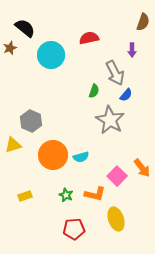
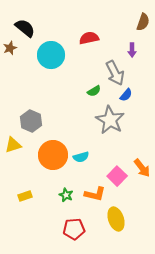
green semicircle: rotated 40 degrees clockwise
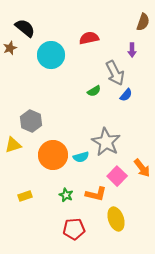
gray star: moved 4 px left, 22 px down
orange L-shape: moved 1 px right
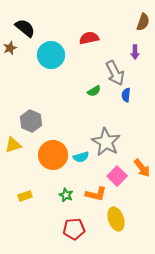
purple arrow: moved 3 px right, 2 px down
blue semicircle: rotated 144 degrees clockwise
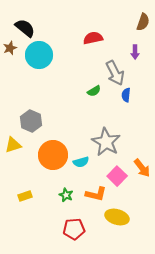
red semicircle: moved 4 px right
cyan circle: moved 12 px left
cyan semicircle: moved 5 px down
yellow ellipse: moved 1 px right, 2 px up; rotated 55 degrees counterclockwise
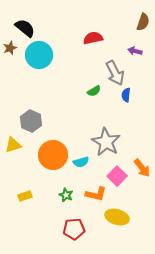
purple arrow: moved 1 px up; rotated 104 degrees clockwise
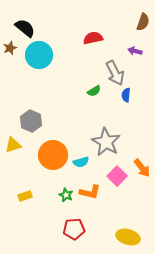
orange L-shape: moved 6 px left, 2 px up
yellow ellipse: moved 11 px right, 20 px down
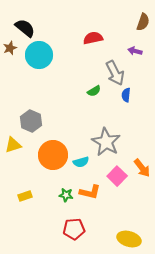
green star: rotated 16 degrees counterclockwise
yellow ellipse: moved 1 px right, 2 px down
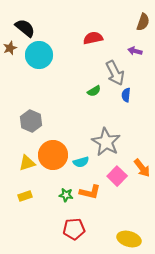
yellow triangle: moved 14 px right, 18 px down
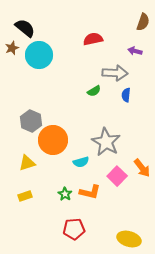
red semicircle: moved 1 px down
brown star: moved 2 px right
gray arrow: rotated 60 degrees counterclockwise
orange circle: moved 15 px up
green star: moved 1 px left, 1 px up; rotated 24 degrees clockwise
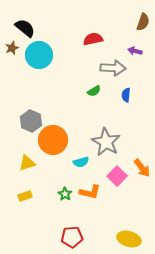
gray arrow: moved 2 px left, 5 px up
red pentagon: moved 2 px left, 8 px down
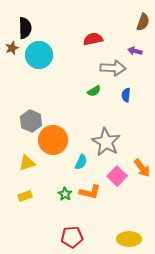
black semicircle: rotated 50 degrees clockwise
cyan semicircle: rotated 49 degrees counterclockwise
yellow ellipse: rotated 15 degrees counterclockwise
